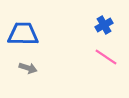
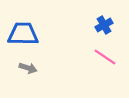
pink line: moved 1 px left
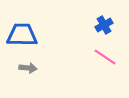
blue trapezoid: moved 1 px left, 1 px down
gray arrow: rotated 12 degrees counterclockwise
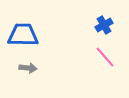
blue trapezoid: moved 1 px right
pink line: rotated 15 degrees clockwise
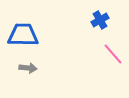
blue cross: moved 4 px left, 5 px up
pink line: moved 8 px right, 3 px up
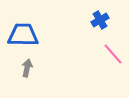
gray arrow: moved 1 px left; rotated 84 degrees counterclockwise
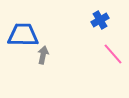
gray arrow: moved 16 px right, 13 px up
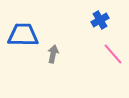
gray arrow: moved 10 px right, 1 px up
